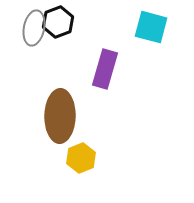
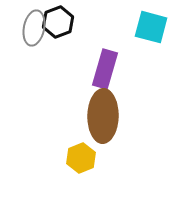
brown ellipse: moved 43 px right
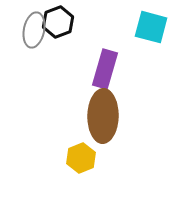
gray ellipse: moved 2 px down
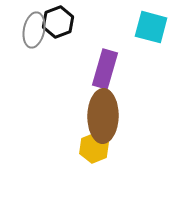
yellow hexagon: moved 13 px right, 10 px up
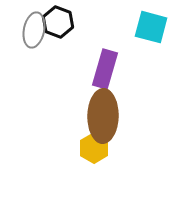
black hexagon: rotated 20 degrees counterclockwise
yellow hexagon: rotated 8 degrees counterclockwise
